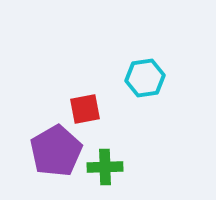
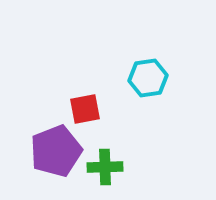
cyan hexagon: moved 3 px right
purple pentagon: rotated 9 degrees clockwise
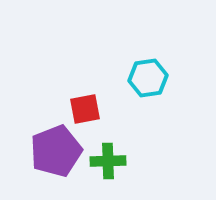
green cross: moved 3 px right, 6 px up
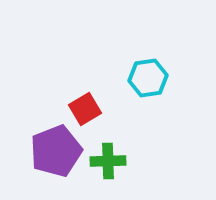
red square: rotated 20 degrees counterclockwise
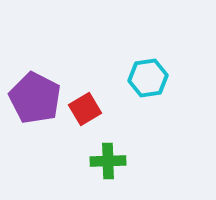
purple pentagon: moved 21 px left, 53 px up; rotated 24 degrees counterclockwise
